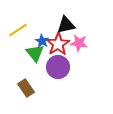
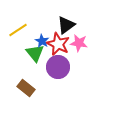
black triangle: rotated 24 degrees counterclockwise
red star: rotated 15 degrees counterclockwise
brown rectangle: rotated 18 degrees counterclockwise
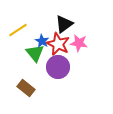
black triangle: moved 2 px left, 1 px up
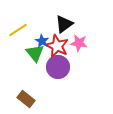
red star: moved 1 px left, 2 px down
brown rectangle: moved 11 px down
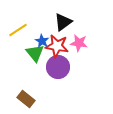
black triangle: moved 1 px left, 2 px up
red star: rotated 15 degrees counterclockwise
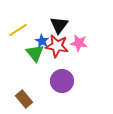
black triangle: moved 4 px left, 3 px down; rotated 18 degrees counterclockwise
purple circle: moved 4 px right, 14 px down
brown rectangle: moved 2 px left; rotated 12 degrees clockwise
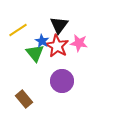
red star: rotated 20 degrees clockwise
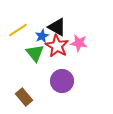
black triangle: moved 2 px left, 2 px down; rotated 36 degrees counterclockwise
blue star: moved 5 px up; rotated 16 degrees clockwise
brown rectangle: moved 2 px up
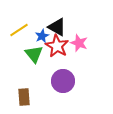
yellow line: moved 1 px right
pink star: rotated 12 degrees clockwise
green triangle: moved 1 px left, 1 px down
purple circle: moved 1 px right
brown rectangle: rotated 36 degrees clockwise
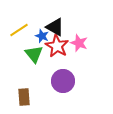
black triangle: moved 2 px left
blue star: rotated 24 degrees counterclockwise
